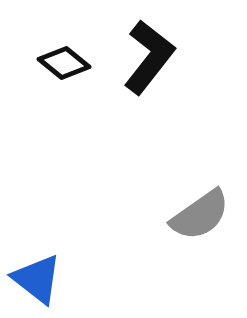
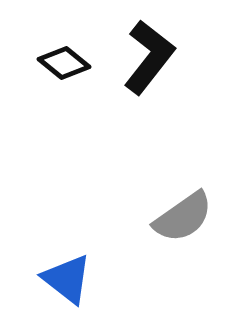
gray semicircle: moved 17 px left, 2 px down
blue triangle: moved 30 px right
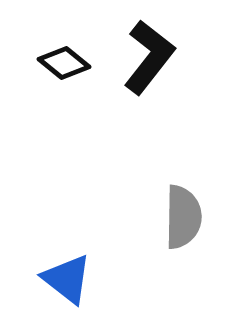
gray semicircle: rotated 54 degrees counterclockwise
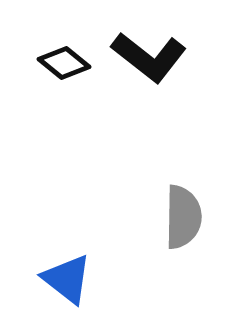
black L-shape: rotated 90 degrees clockwise
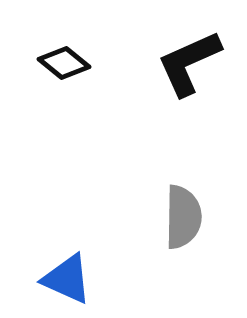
black L-shape: moved 40 px right, 6 px down; rotated 118 degrees clockwise
blue triangle: rotated 14 degrees counterclockwise
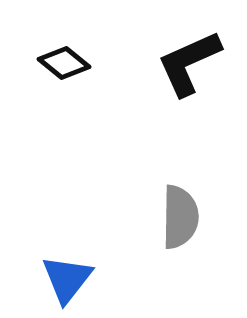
gray semicircle: moved 3 px left
blue triangle: rotated 44 degrees clockwise
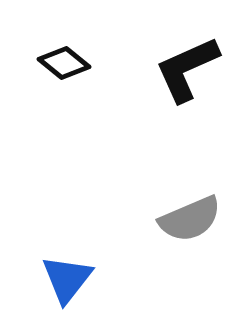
black L-shape: moved 2 px left, 6 px down
gray semicircle: moved 10 px right, 2 px down; rotated 66 degrees clockwise
